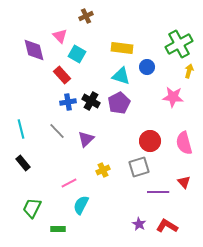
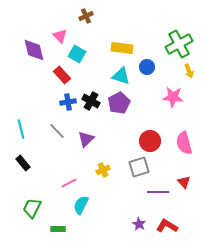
yellow arrow: rotated 144 degrees clockwise
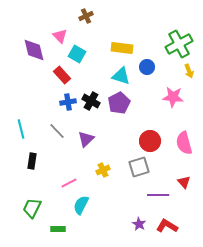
black rectangle: moved 9 px right, 2 px up; rotated 49 degrees clockwise
purple line: moved 3 px down
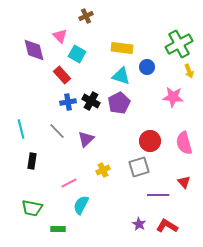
green trapezoid: rotated 105 degrees counterclockwise
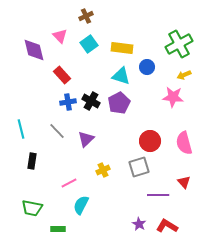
cyan square: moved 12 px right, 10 px up; rotated 24 degrees clockwise
yellow arrow: moved 5 px left, 4 px down; rotated 88 degrees clockwise
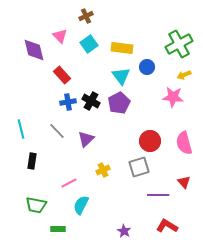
cyan triangle: rotated 36 degrees clockwise
green trapezoid: moved 4 px right, 3 px up
purple star: moved 15 px left, 7 px down
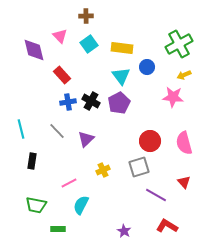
brown cross: rotated 24 degrees clockwise
purple line: moved 2 px left; rotated 30 degrees clockwise
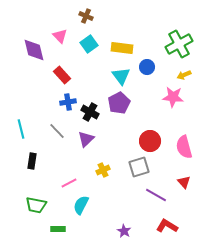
brown cross: rotated 24 degrees clockwise
black cross: moved 1 px left, 11 px down
pink semicircle: moved 4 px down
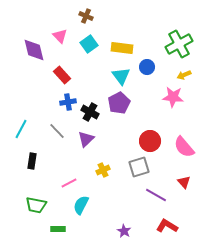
cyan line: rotated 42 degrees clockwise
pink semicircle: rotated 25 degrees counterclockwise
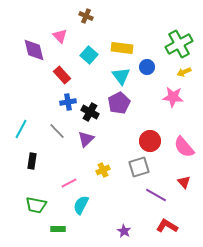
cyan square: moved 11 px down; rotated 12 degrees counterclockwise
yellow arrow: moved 3 px up
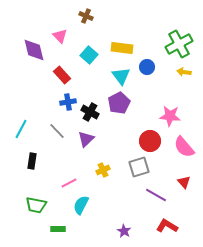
yellow arrow: rotated 32 degrees clockwise
pink star: moved 3 px left, 19 px down
